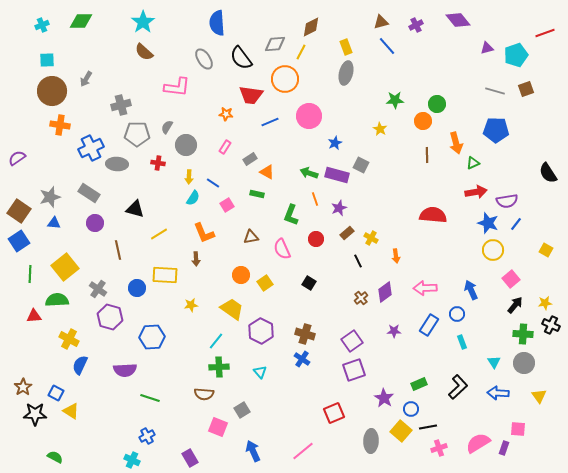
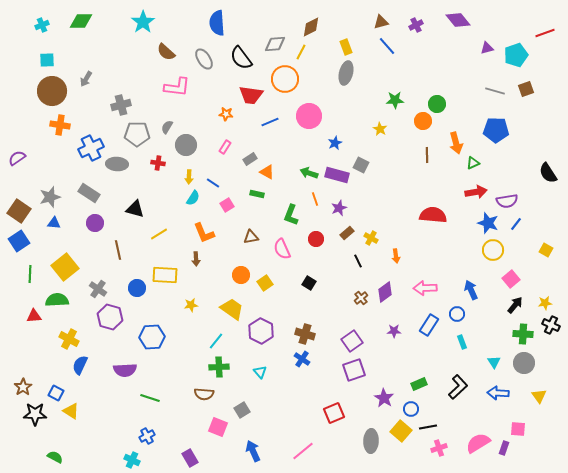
brown semicircle at (144, 52): moved 22 px right
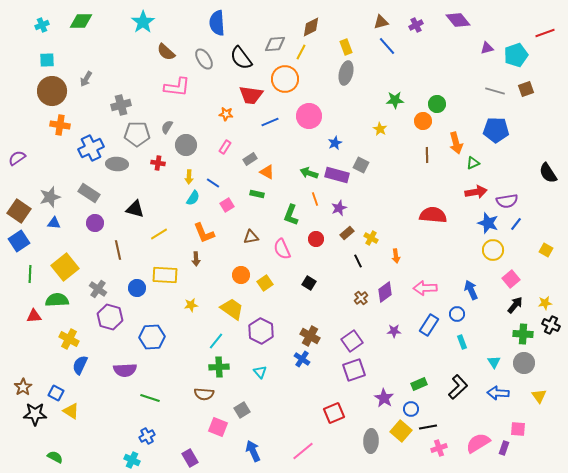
brown cross at (305, 334): moved 5 px right, 2 px down; rotated 12 degrees clockwise
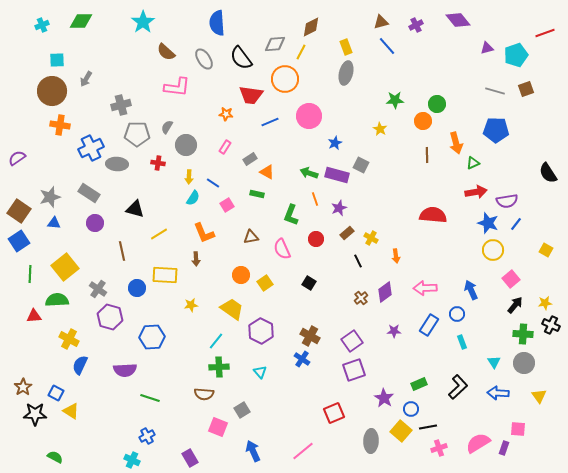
cyan square at (47, 60): moved 10 px right
brown line at (118, 250): moved 4 px right, 1 px down
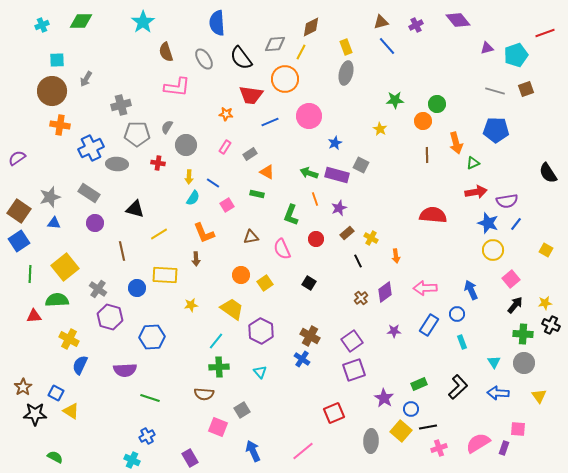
brown semicircle at (166, 52): rotated 30 degrees clockwise
gray rectangle at (250, 159): moved 5 px up
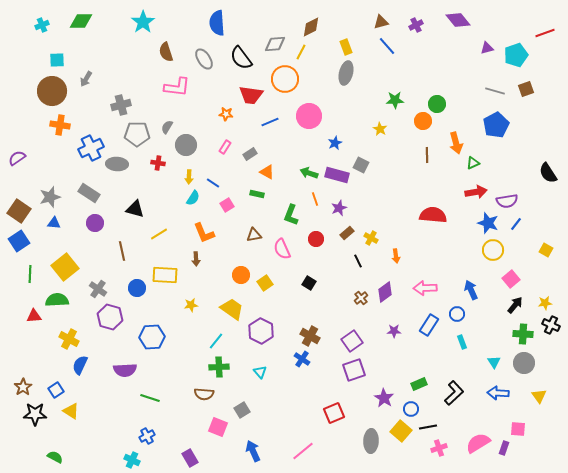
blue pentagon at (496, 130): moved 5 px up; rotated 30 degrees counterclockwise
brown triangle at (251, 237): moved 3 px right, 2 px up
black L-shape at (458, 387): moved 4 px left, 6 px down
blue square at (56, 393): moved 3 px up; rotated 28 degrees clockwise
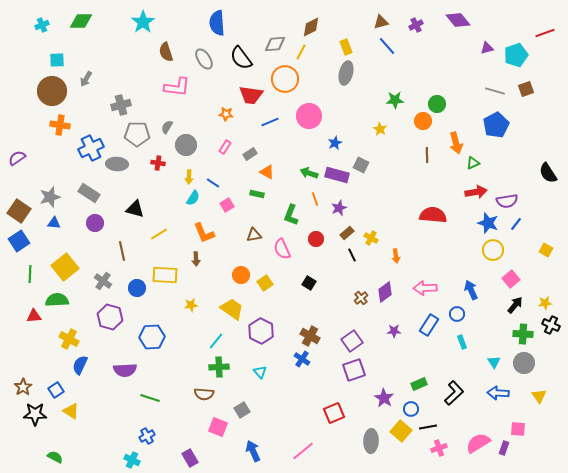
black line at (358, 261): moved 6 px left, 6 px up
gray cross at (98, 289): moved 5 px right, 8 px up
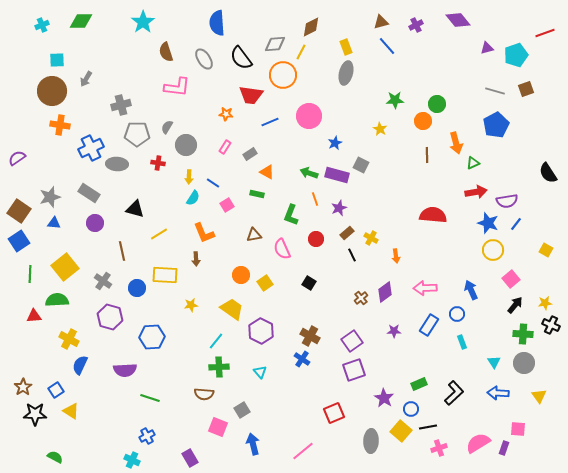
orange circle at (285, 79): moved 2 px left, 4 px up
blue arrow at (253, 451): moved 7 px up; rotated 10 degrees clockwise
